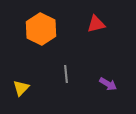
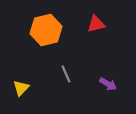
orange hexagon: moved 5 px right, 1 px down; rotated 20 degrees clockwise
gray line: rotated 18 degrees counterclockwise
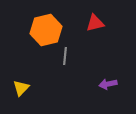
red triangle: moved 1 px left, 1 px up
gray line: moved 1 px left, 18 px up; rotated 30 degrees clockwise
purple arrow: rotated 138 degrees clockwise
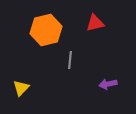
gray line: moved 5 px right, 4 px down
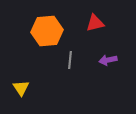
orange hexagon: moved 1 px right, 1 px down; rotated 8 degrees clockwise
purple arrow: moved 24 px up
yellow triangle: rotated 18 degrees counterclockwise
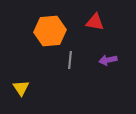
red triangle: moved 1 px up; rotated 24 degrees clockwise
orange hexagon: moved 3 px right
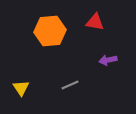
gray line: moved 25 px down; rotated 60 degrees clockwise
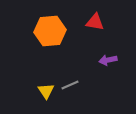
yellow triangle: moved 25 px right, 3 px down
